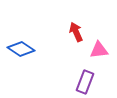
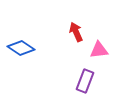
blue diamond: moved 1 px up
purple rectangle: moved 1 px up
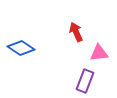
pink triangle: moved 3 px down
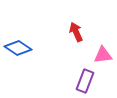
blue diamond: moved 3 px left
pink triangle: moved 4 px right, 2 px down
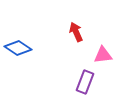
purple rectangle: moved 1 px down
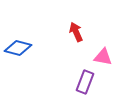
blue diamond: rotated 20 degrees counterclockwise
pink triangle: moved 2 px down; rotated 18 degrees clockwise
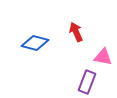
blue diamond: moved 17 px right, 5 px up
purple rectangle: moved 2 px right
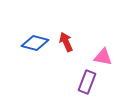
red arrow: moved 10 px left, 10 px down
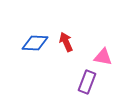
blue diamond: rotated 12 degrees counterclockwise
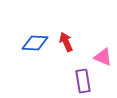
pink triangle: rotated 12 degrees clockwise
purple rectangle: moved 4 px left, 1 px up; rotated 30 degrees counterclockwise
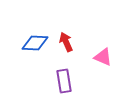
purple rectangle: moved 19 px left
